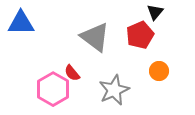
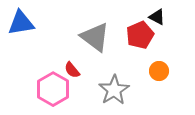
black triangle: moved 2 px right, 5 px down; rotated 42 degrees counterclockwise
blue triangle: rotated 8 degrees counterclockwise
red semicircle: moved 3 px up
gray star: rotated 8 degrees counterclockwise
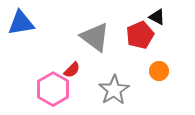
red semicircle: rotated 96 degrees counterclockwise
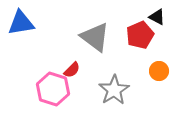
pink hexagon: rotated 12 degrees counterclockwise
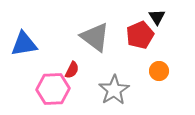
black triangle: rotated 30 degrees clockwise
blue triangle: moved 3 px right, 21 px down
red semicircle: rotated 18 degrees counterclockwise
pink hexagon: rotated 20 degrees counterclockwise
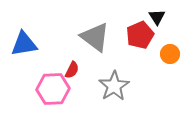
orange circle: moved 11 px right, 17 px up
gray star: moved 4 px up
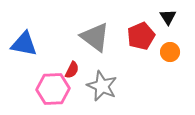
black triangle: moved 11 px right
red pentagon: moved 1 px right, 1 px down
blue triangle: rotated 20 degrees clockwise
orange circle: moved 2 px up
gray star: moved 12 px left; rotated 16 degrees counterclockwise
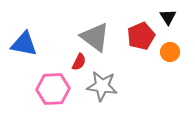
red semicircle: moved 7 px right, 8 px up
gray star: rotated 16 degrees counterclockwise
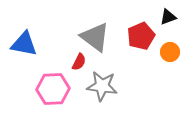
black triangle: rotated 42 degrees clockwise
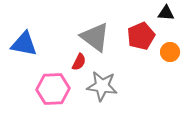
black triangle: moved 2 px left, 4 px up; rotated 24 degrees clockwise
